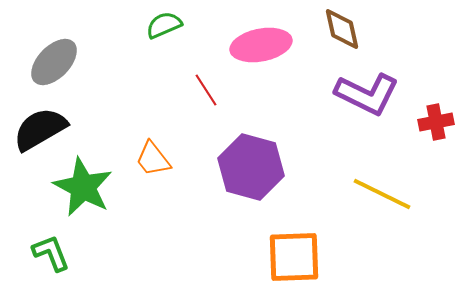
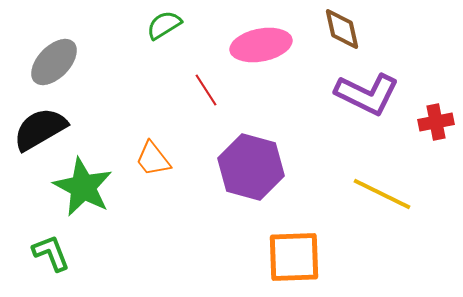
green semicircle: rotated 9 degrees counterclockwise
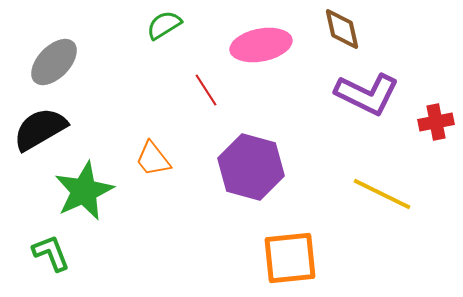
green star: moved 1 px right, 4 px down; rotated 20 degrees clockwise
orange square: moved 4 px left, 1 px down; rotated 4 degrees counterclockwise
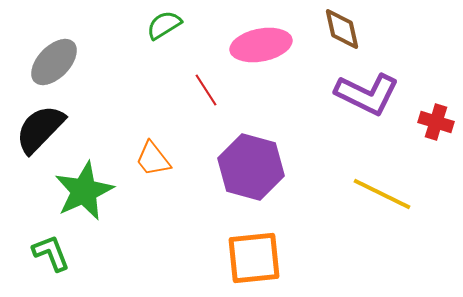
red cross: rotated 28 degrees clockwise
black semicircle: rotated 16 degrees counterclockwise
orange square: moved 36 px left
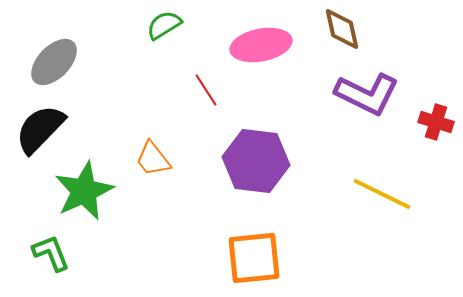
purple hexagon: moved 5 px right, 6 px up; rotated 8 degrees counterclockwise
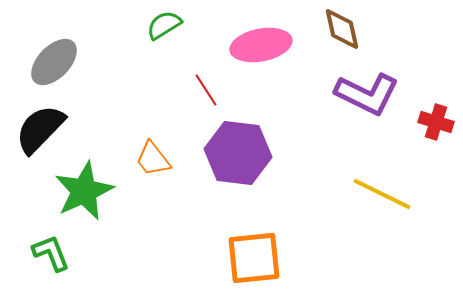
purple hexagon: moved 18 px left, 8 px up
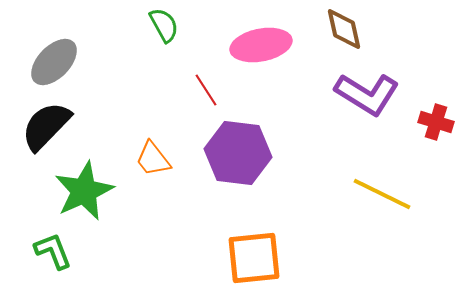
green semicircle: rotated 93 degrees clockwise
brown diamond: moved 2 px right
purple L-shape: rotated 6 degrees clockwise
black semicircle: moved 6 px right, 3 px up
green L-shape: moved 2 px right, 2 px up
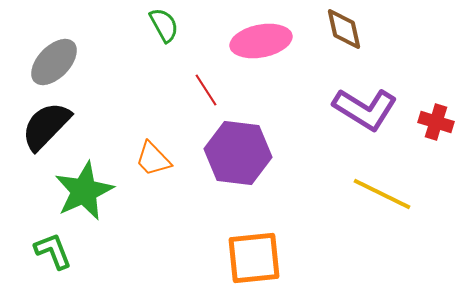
pink ellipse: moved 4 px up
purple L-shape: moved 2 px left, 15 px down
orange trapezoid: rotated 6 degrees counterclockwise
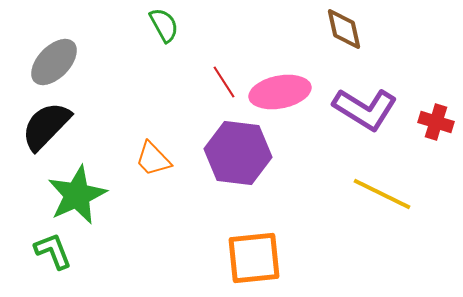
pink ellipse: moved 19 px right, 51 px down
red line: moved 18 px right, 8 px up
green star: moved 7 px left, 4 px down
